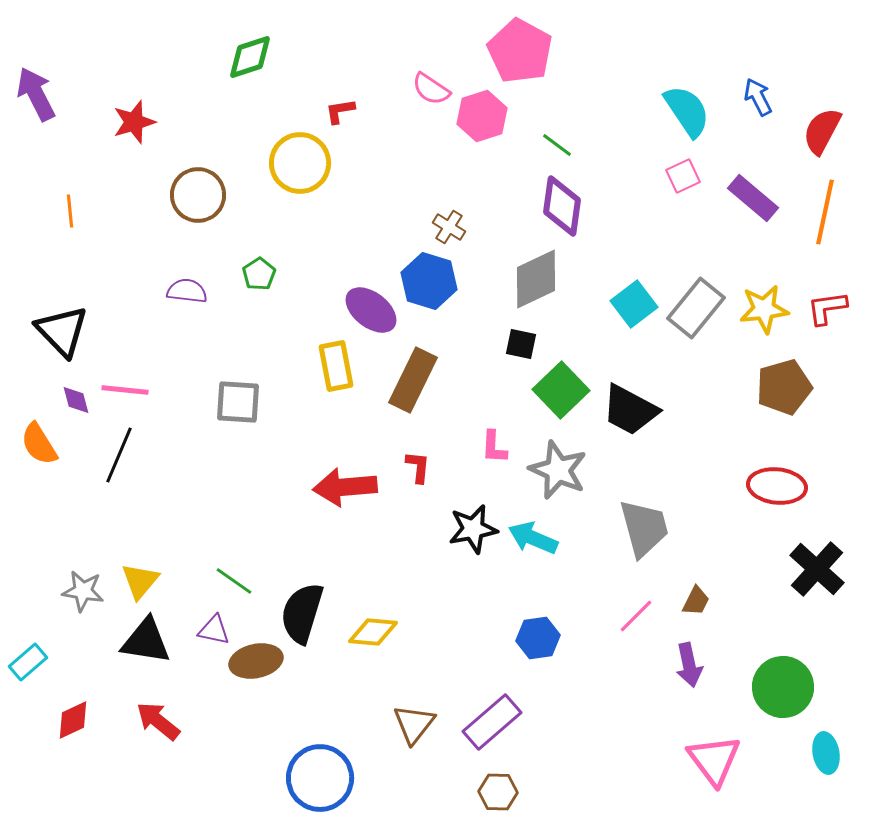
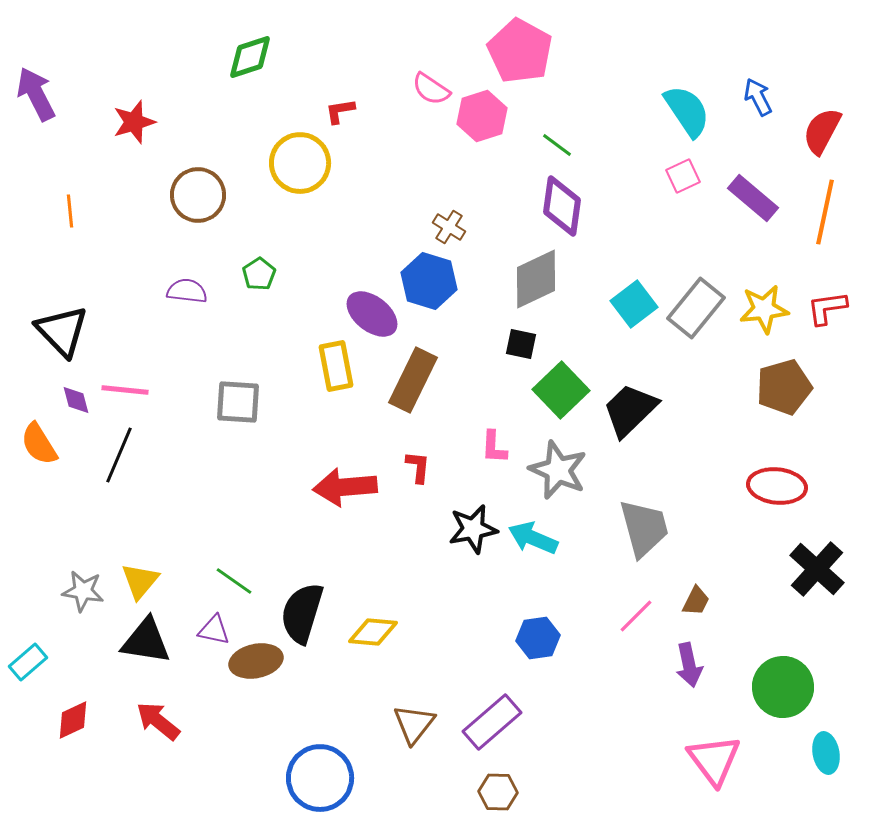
purple ellipse at (371, 310): moved 1 px right, 4 px down
black trapezoid at (630, 410): rotated 108 degrees clockwise
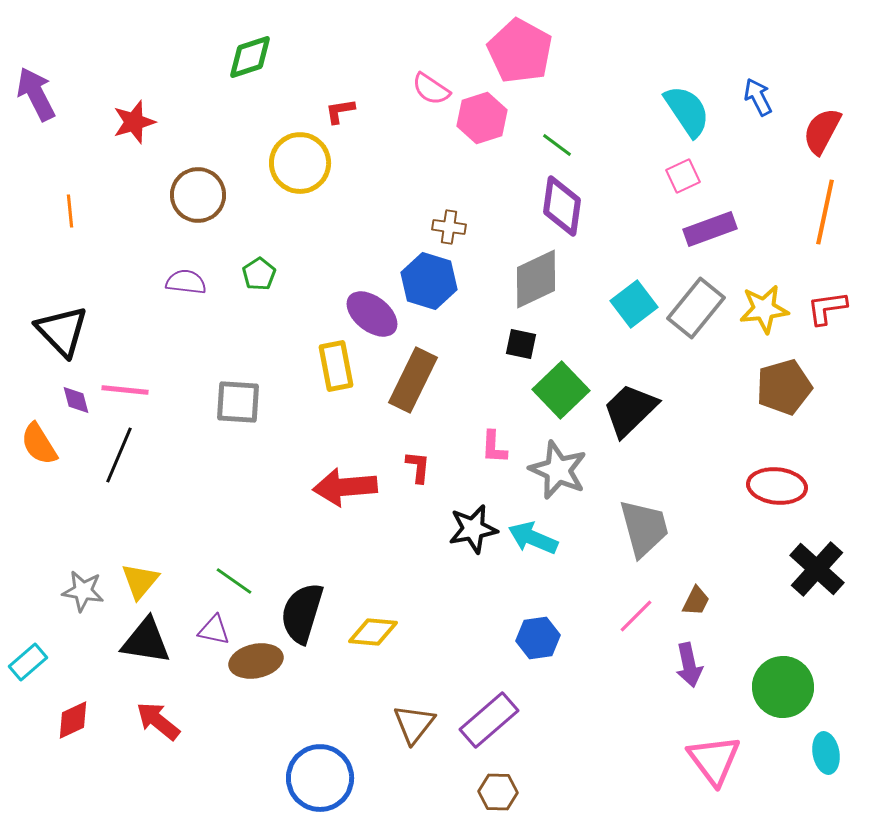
pink hexagon at (482, 116): moved 2 px down
purple rectangle at (753, 198): moved 43 px left, 31 px down; rotated 60 degrees counterclockwise
brown cross at (449, 227): rotated 24 degrees counterclockwise
purple semicircle at (187, 291): moved 1 px left, 9 px up
purple rectangle at (492, 722): moved 3 px left, 2 px up
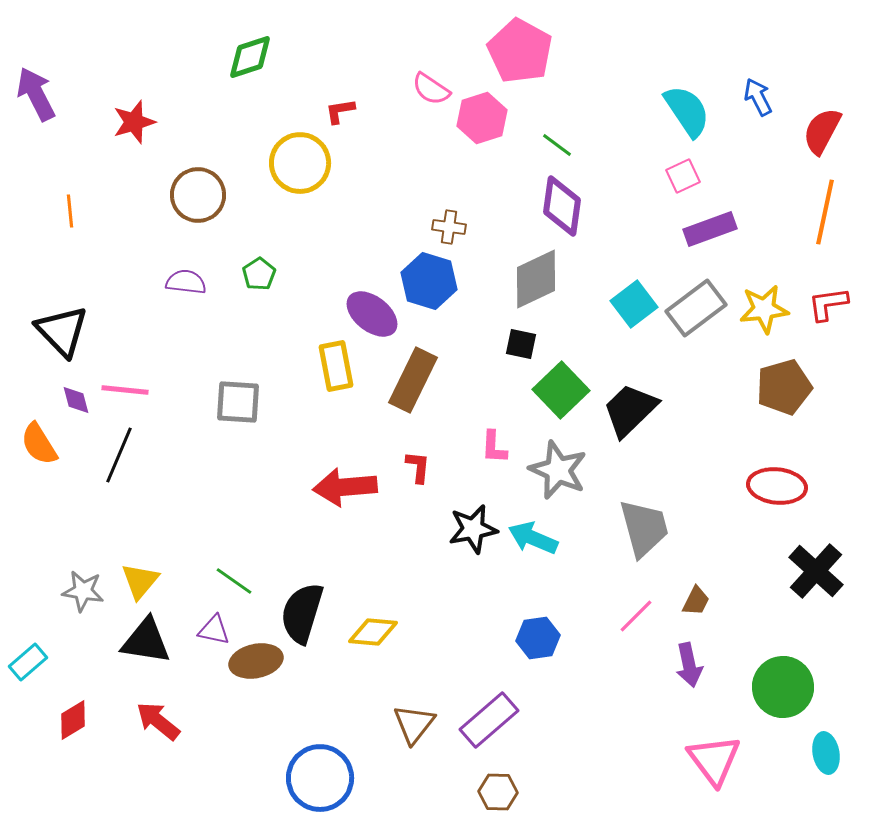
gray rectangle at (696, 308): rotated 14 degrees clockwise
red L-shape at (827, 308): moved 1 px right, 4 px up
black cross at (817, 569): moved 1 px left, 2 px down
red diamond at (73, 720): rotated 6 degrees counterclockwise
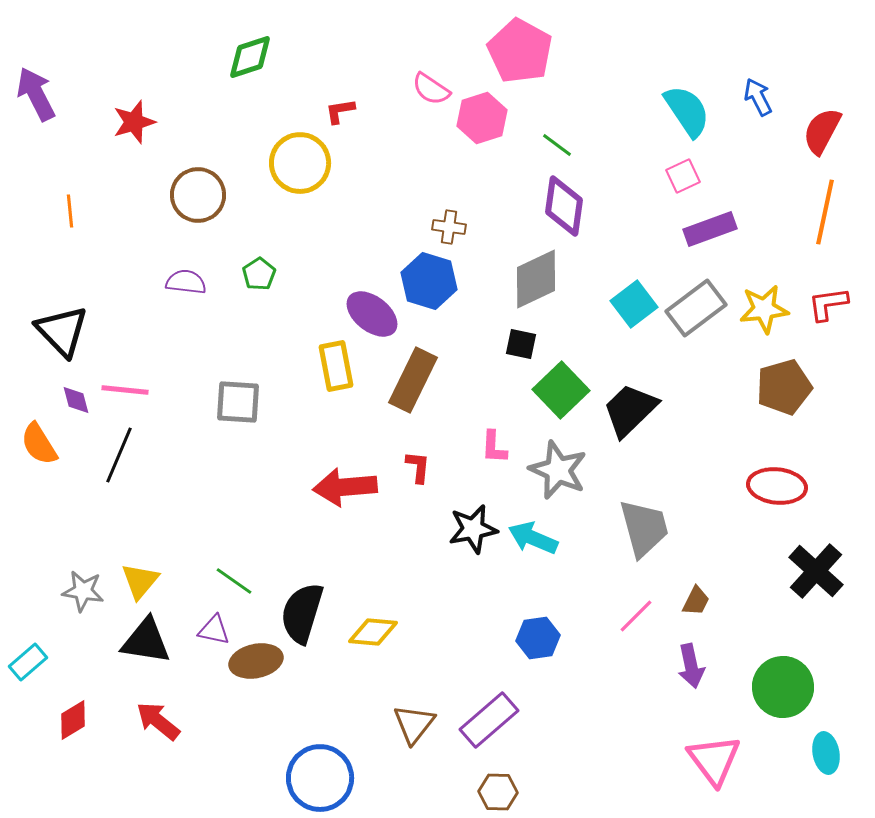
purple diamond at (562, 206): moved 2 px right
purple arrow at (689, 665): moved 2 px right, 1 px down
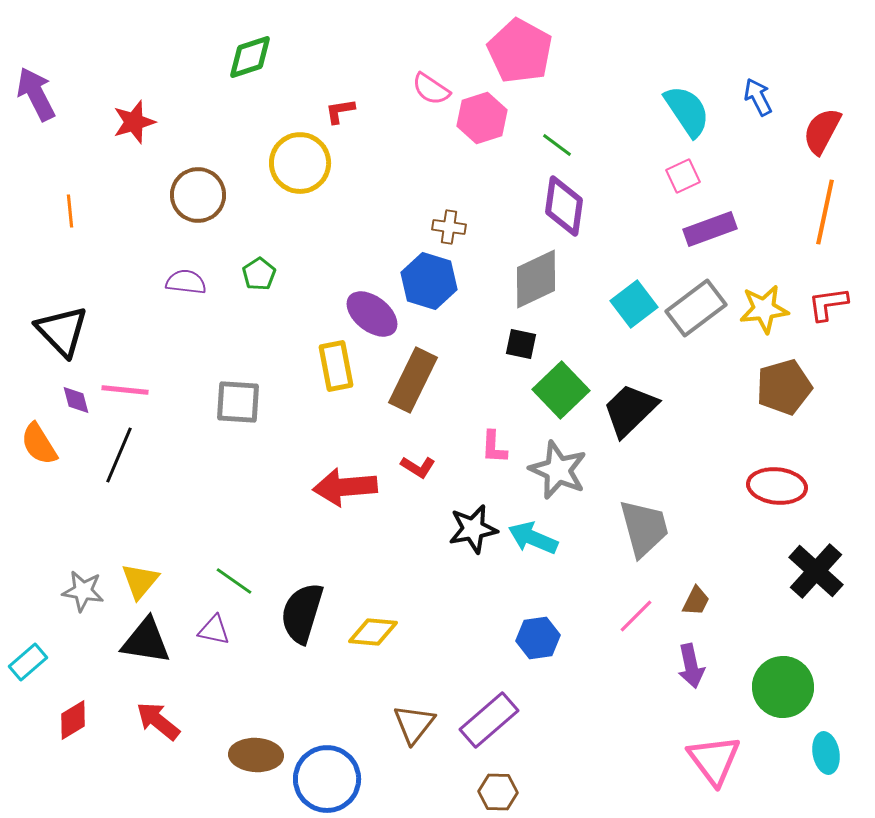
red L-shape at (418, 467): rotated 116 degrees clockwise
brown ellipse at (256, 661): moved 94 px down; rotated 15 degrees clockwise
blue circle at (320, 778): moved 7 px right, 1 px down
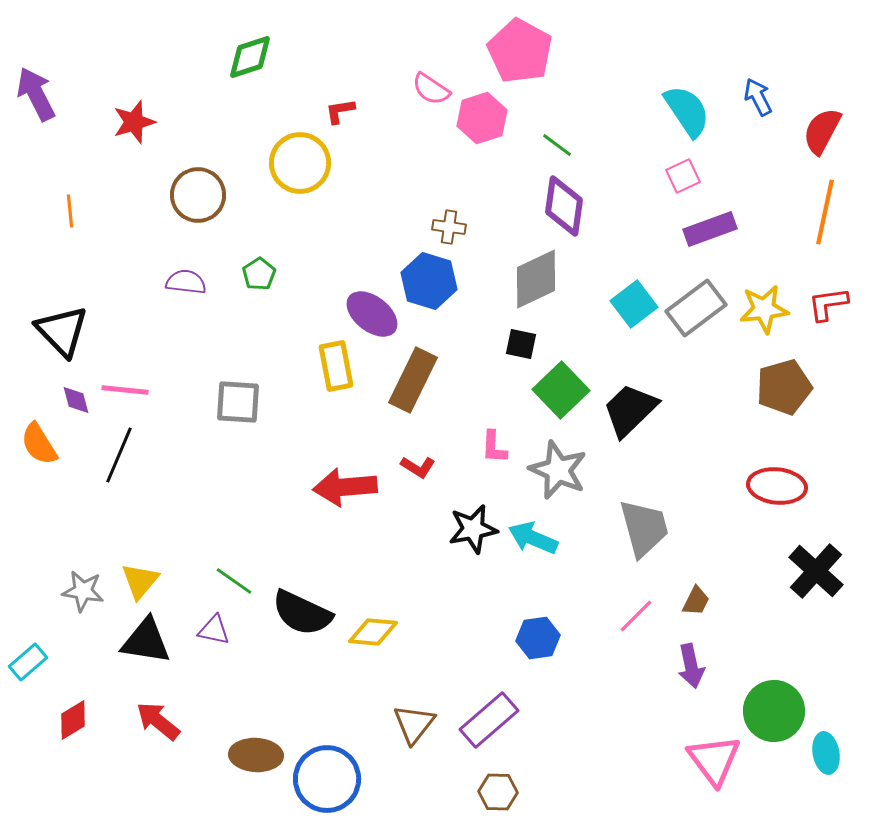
black semicircle at (302, 613): rotated 82 degrees counterclockwise
green circle at (783, 687): moved 9 px left, 24 px down
